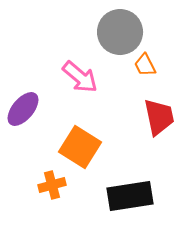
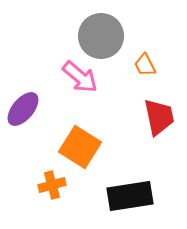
gray circle: moved 19 px left, 4 px down
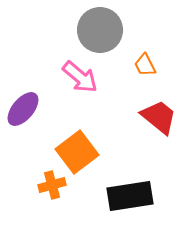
gray circle: moved 1 px left, 6 px up
red trapezoid: rotated 39 degrees counterclockwise
orange square: moved 3 px left, 5 px down; rotated 21 degrees clockwise
